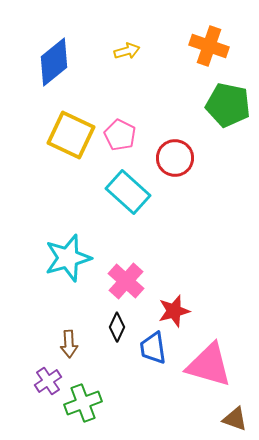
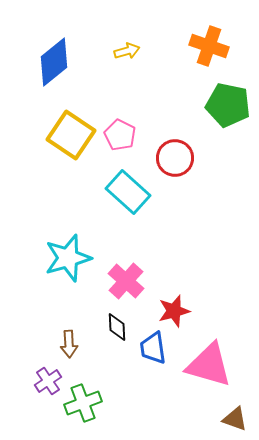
yellow square: rotated 9 degrees clockwise
black diamond: rotated 28 degrees counterclockwise
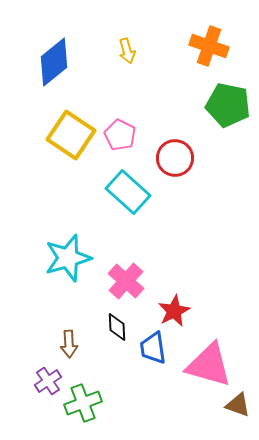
yellow arrow: rotated 90 degrees clockwise
red star: rotated 12 degrees counterclockwise
brown triangle: moved 3 px right, 14 px up
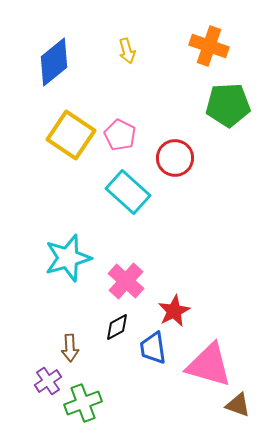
green pentagon: rotated 15 degrees counterclockwise
black diamond: rotated 64 degrees clockwise
brown arrow: moved 1 px right, 4 px down
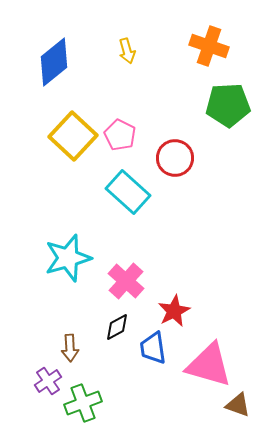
yellow square: moved 2 px right, 1 px down; rotated 9 degrees clockwise
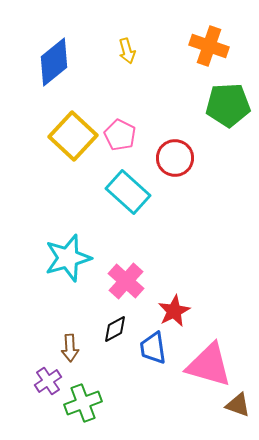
black diamond: moved 2 px left, 2 px down
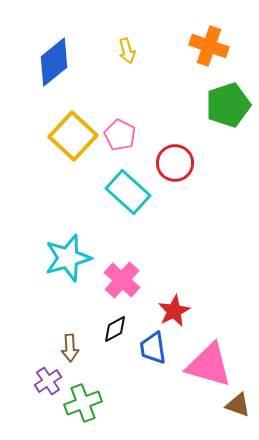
green pentagon: rotated 15 degrees counterclockwise
red circle: moved 5 px down
pink cross: moved 4 px left, 1 px up
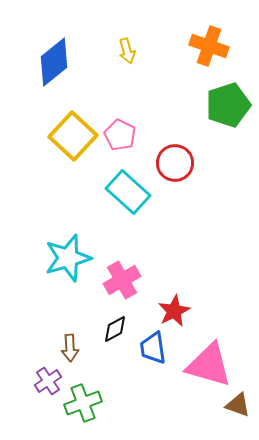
pink cross: rotated 18 degrees clockwise
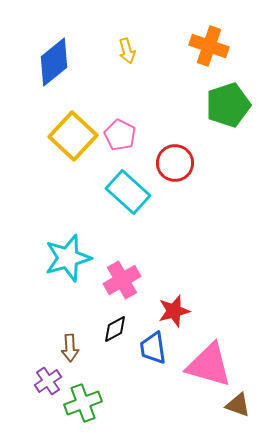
red star: rotated 12 degrees clockwise
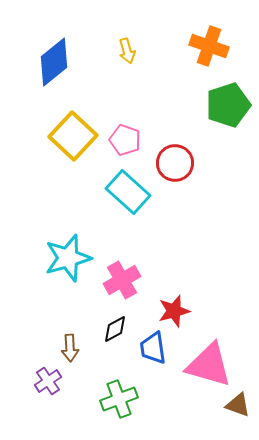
pink pentagon: moved 5 px right, 5 px down; rotated 8 degrees counterclockwise
green cross: moved 36 px right, 4 px up
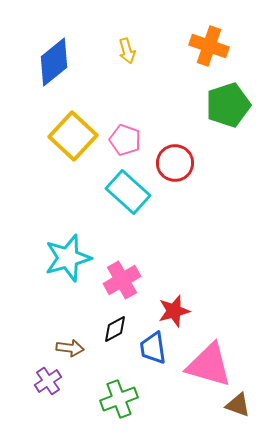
brown arrow: rotated 80 degrees counterclockwise
